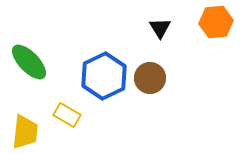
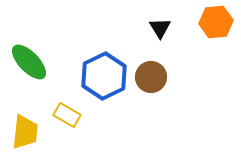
brown circle: moved 1 px right, 1 px up
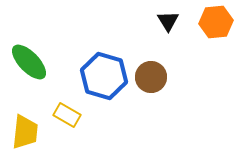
black triangle: moved 8 px right, 7 px up
blue hexagon: rotated 18 degrees counterclockwise
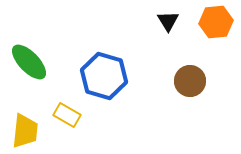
brown circle: moved 39 px right, 4 px down
yellow trapezoid: moved 1 px up
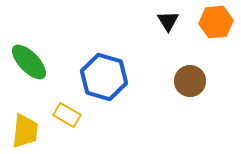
blue hexagon: moved 1 px down
